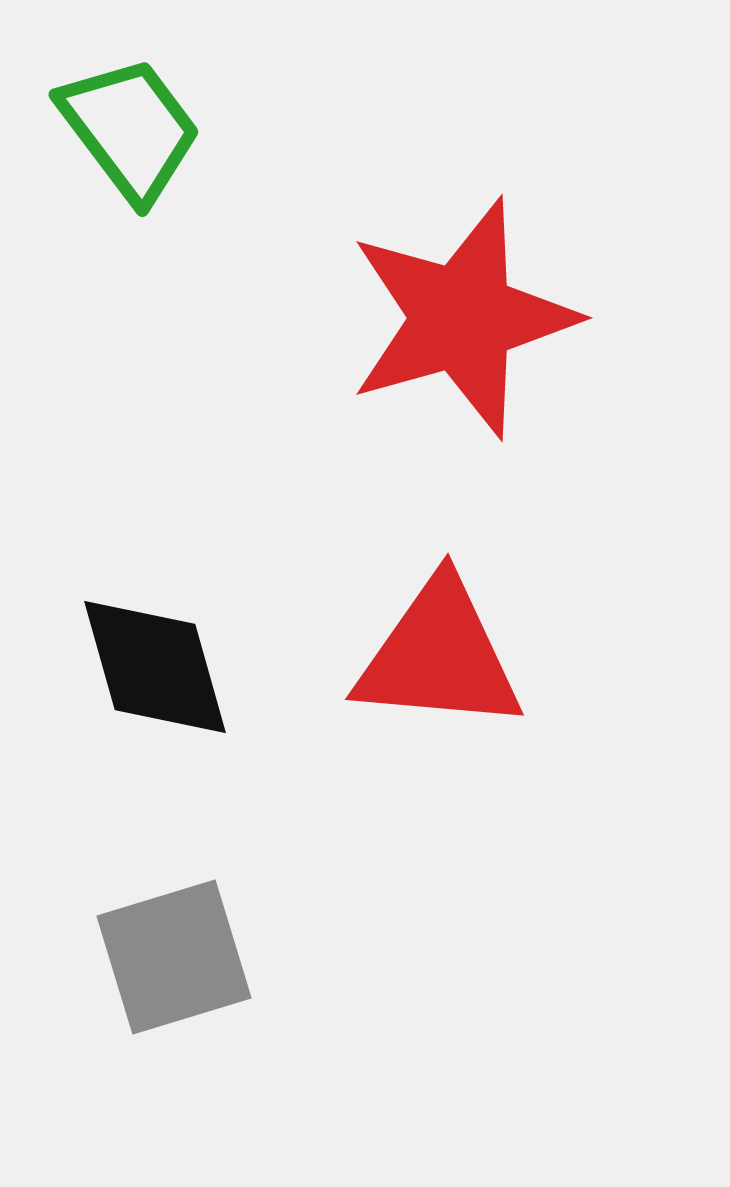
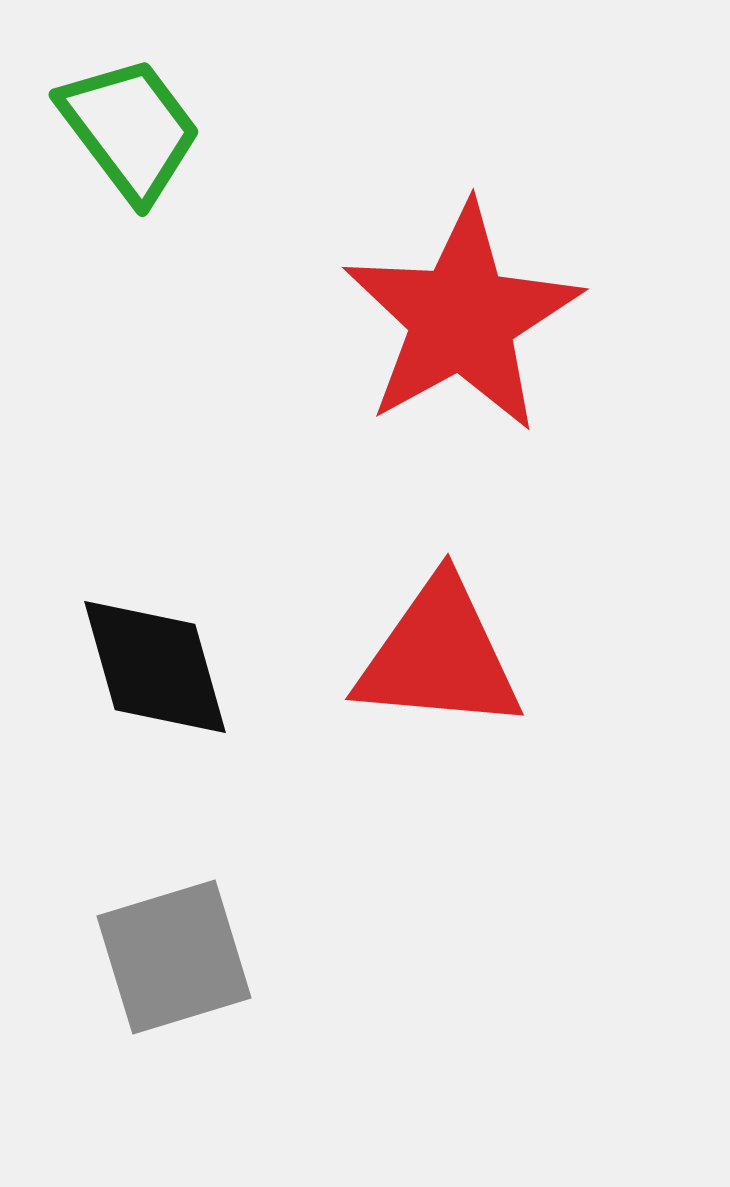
red star: rotated 13 degrees counterclockwise
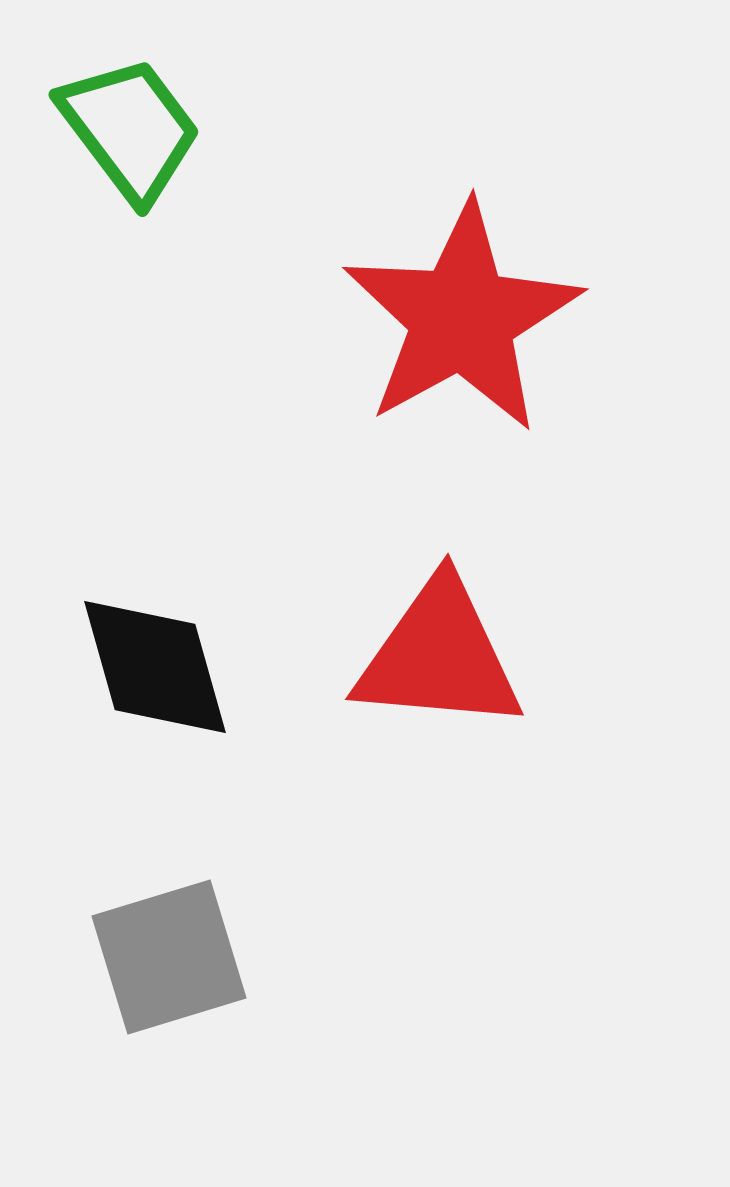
gray square: moved 5 px left
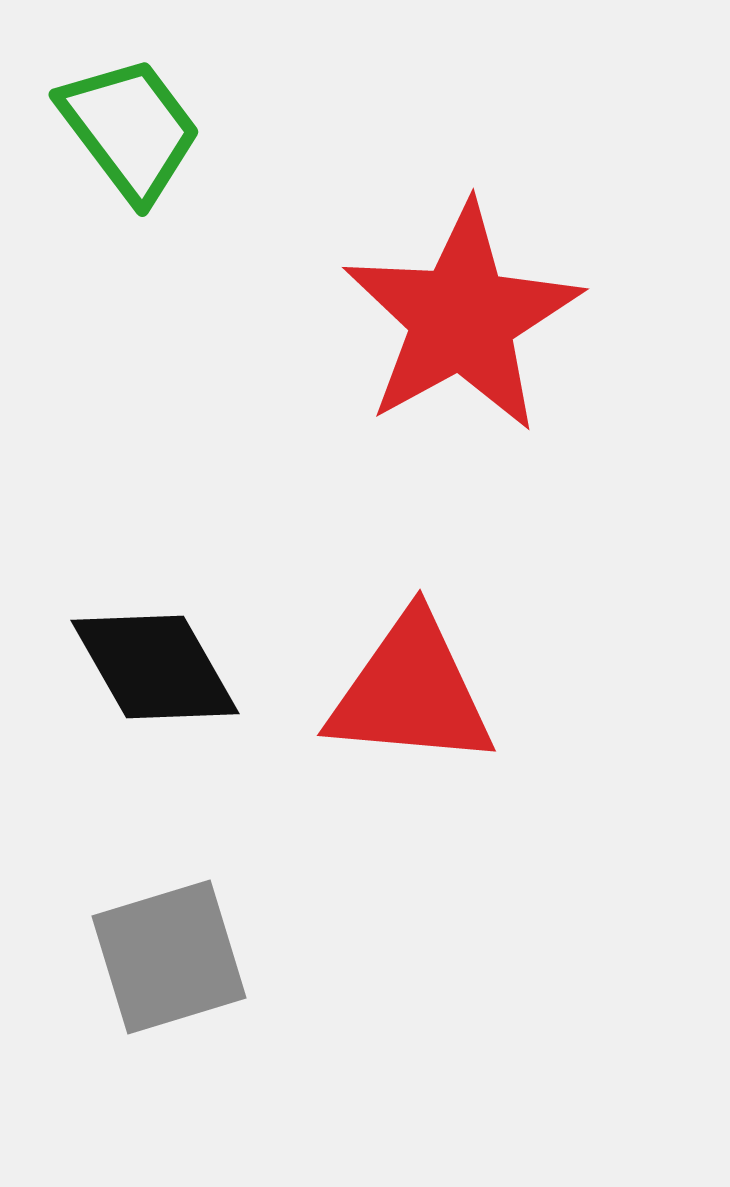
red triangle: moved 28 px left, 36 px down
black diamond: rotated 14 degrees counterclockwise
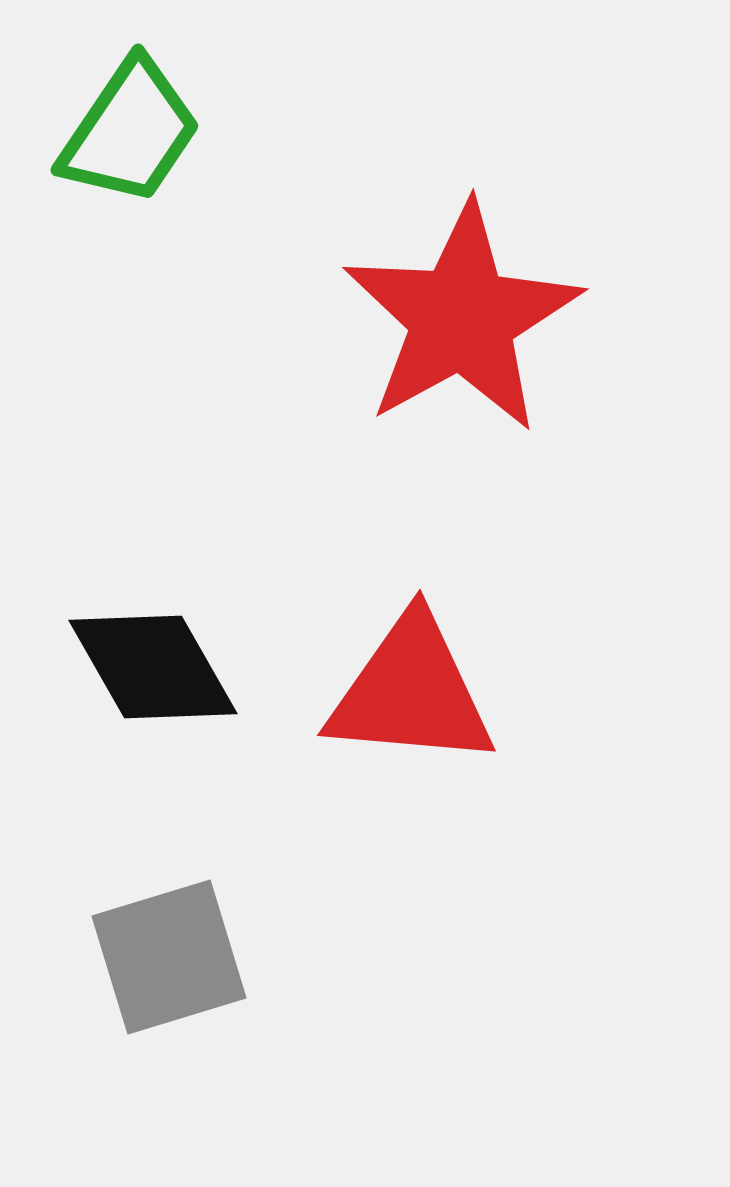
green trapezoid: moved 3 px down; rotated 71 degrees clockwise
black diamond: moved 2 px left
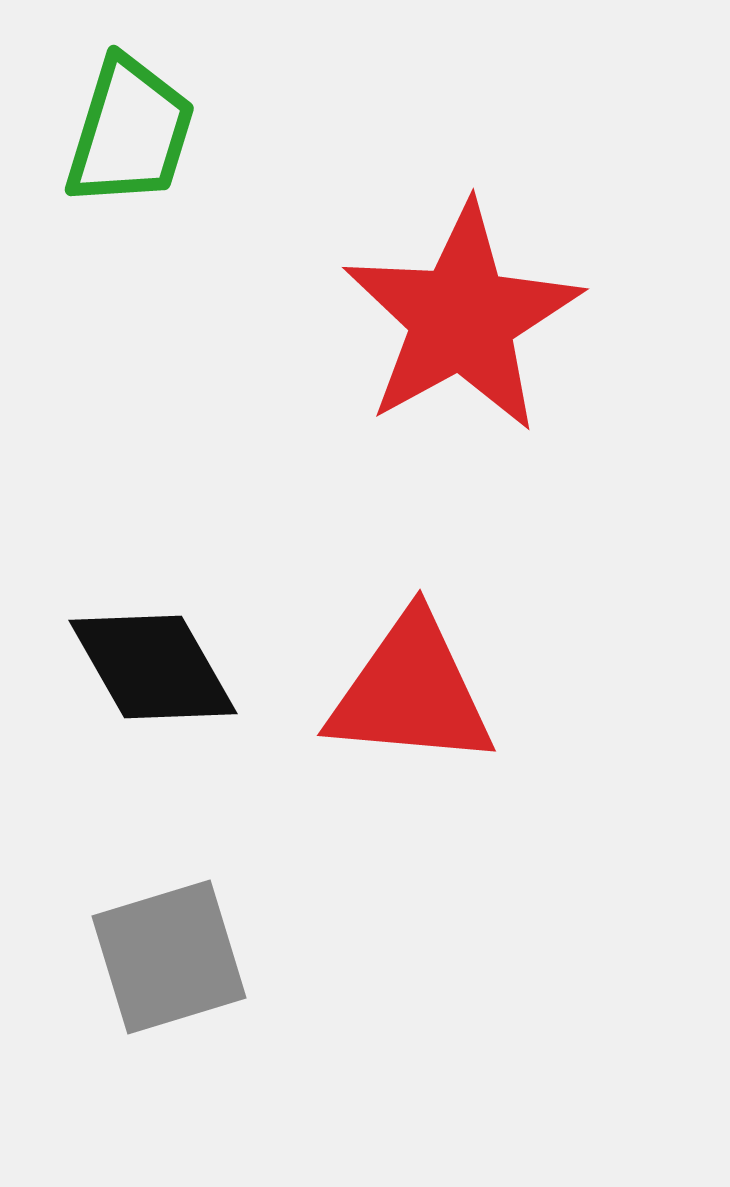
green trapezoid: rotated 17 degrees counterclockwise
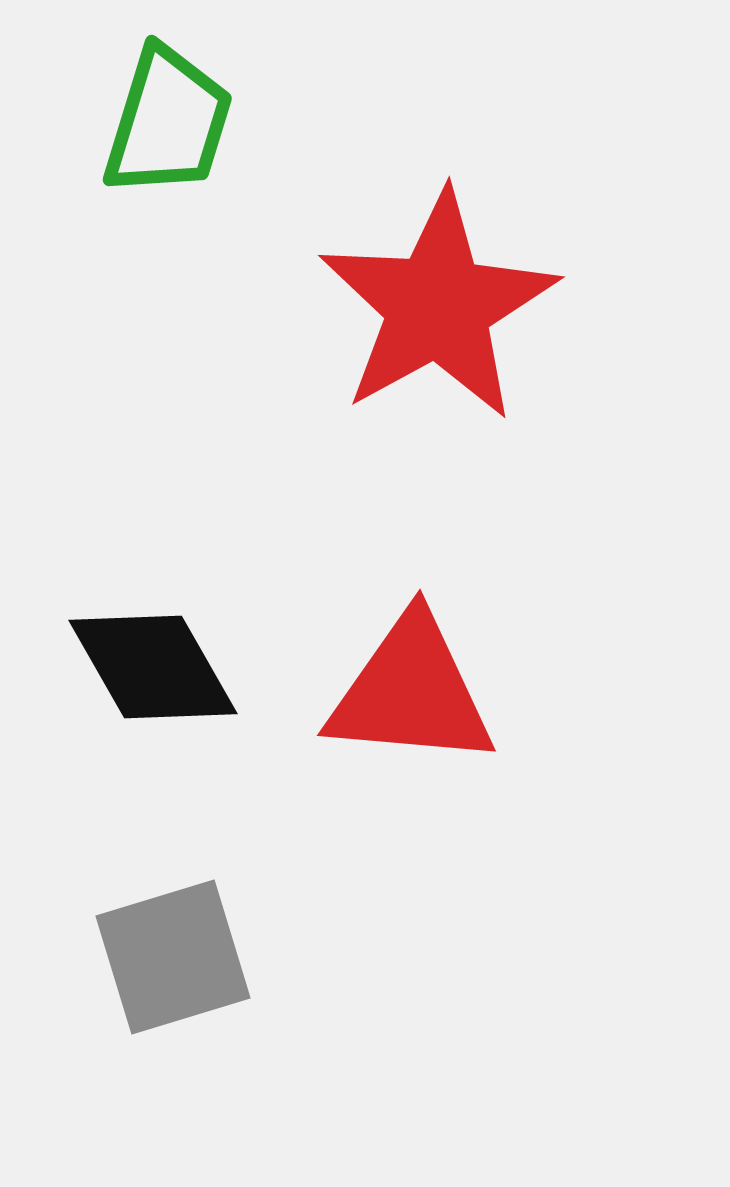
green trapezoid: moved 38 px right, 10 px up
red star: moved 24 px left, 12 px up
gray square: moved 4 px right
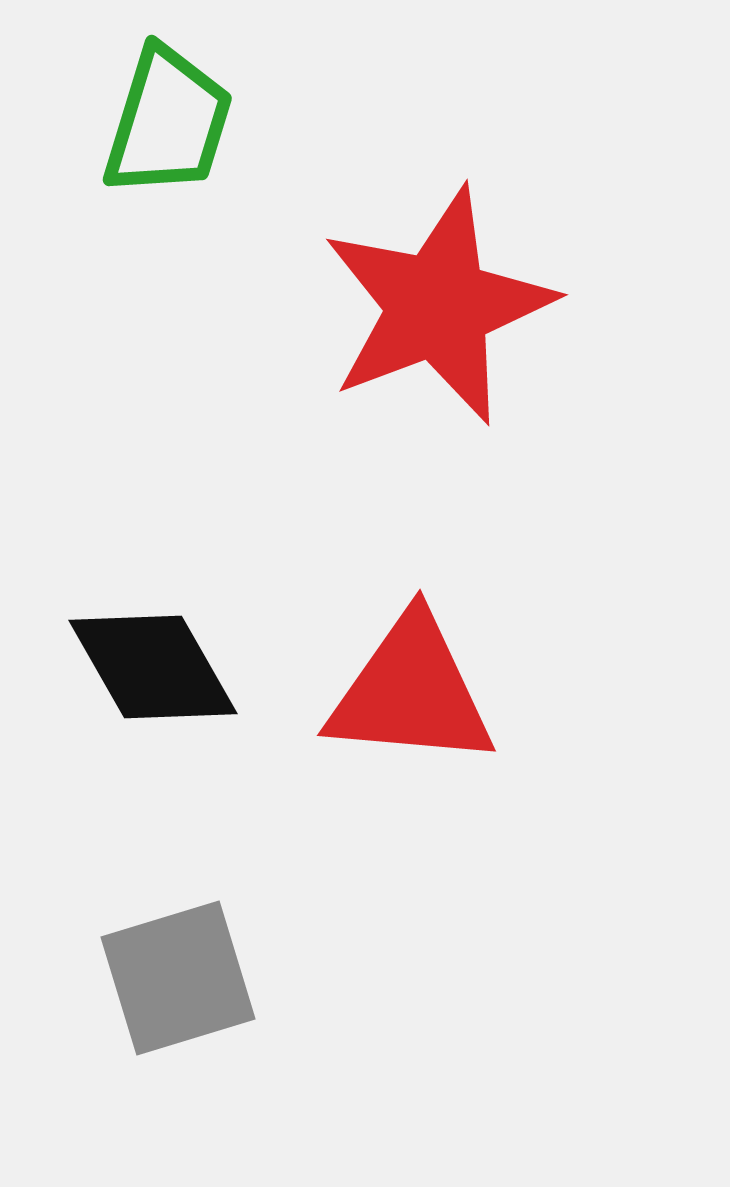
red star: rotated 8 degrees clockwise
gray square: moved 5 px right, 21 px down
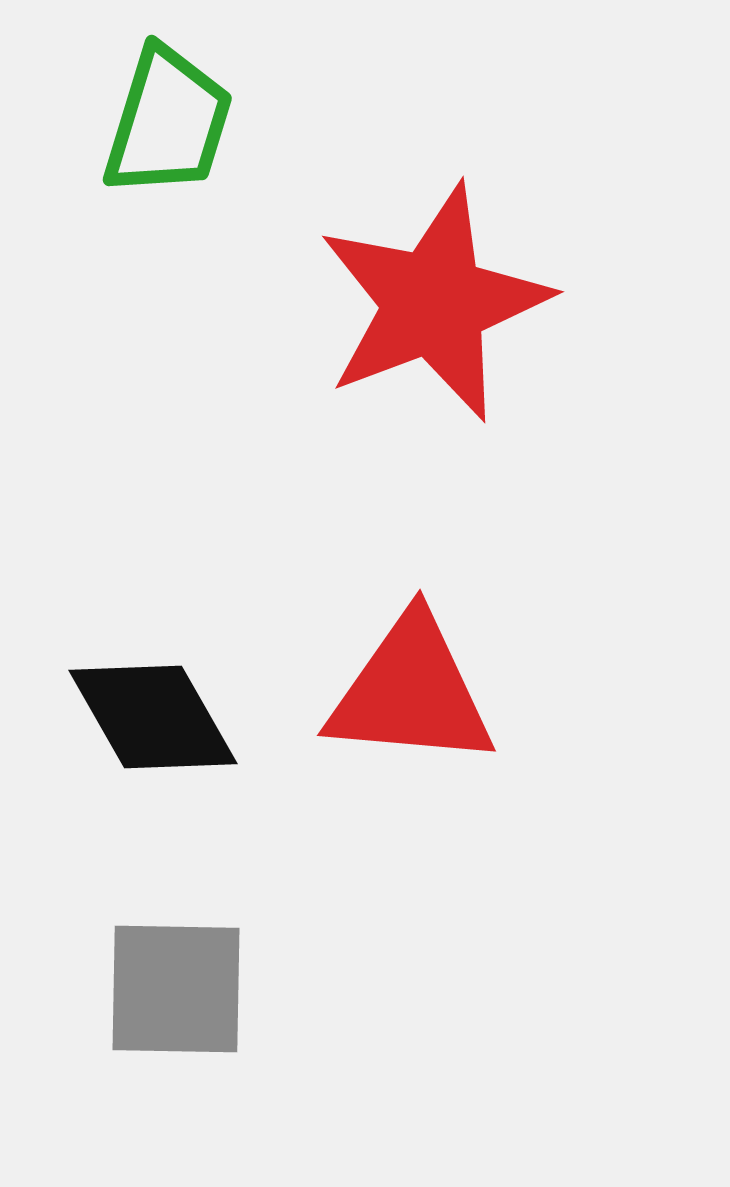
red star: moved 4 px left, 3 px up
black diamond: moved 50 px down
gray square: moved 2 px left, 11 px down; rotated 18 degrees clockwise
